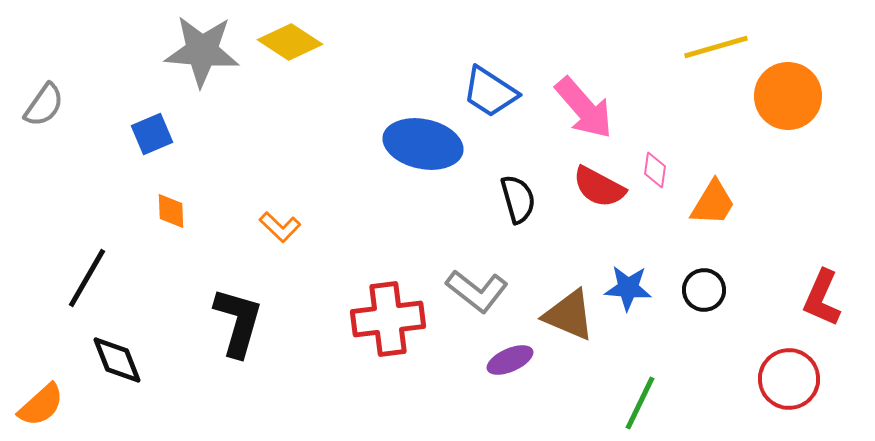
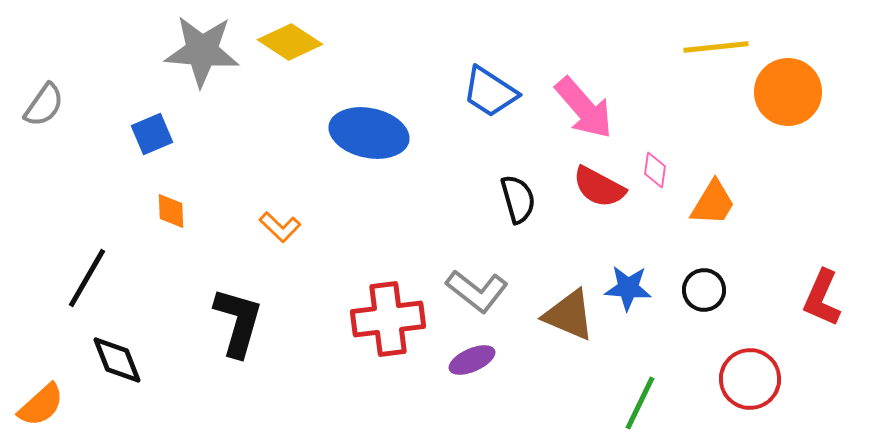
yellow line: rotated 10 degrees clockwise
orange circle: moved 4 px up
blue ellipse: moved 54 px left, 11 px up
purple ellipse: moved 38 px left
red circle: moved 39 px left
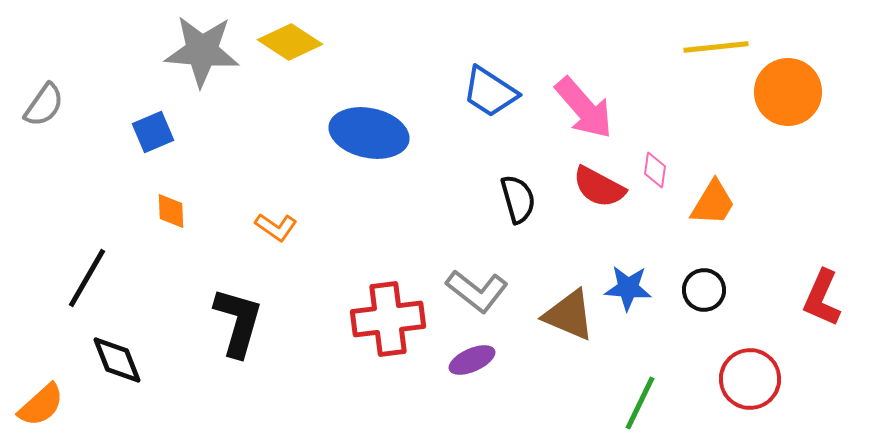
blue square: moved 1 px right, 2 px up
orange L-shape: moved 4 px left; rotated 9 degrees counterclockwise
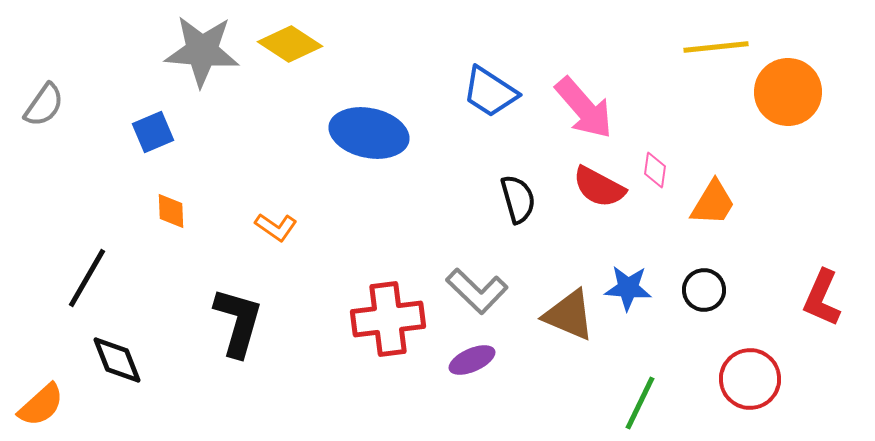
yellow diamond: moved 2 px down
gray L-shape: rotated 6 degrees clockwise
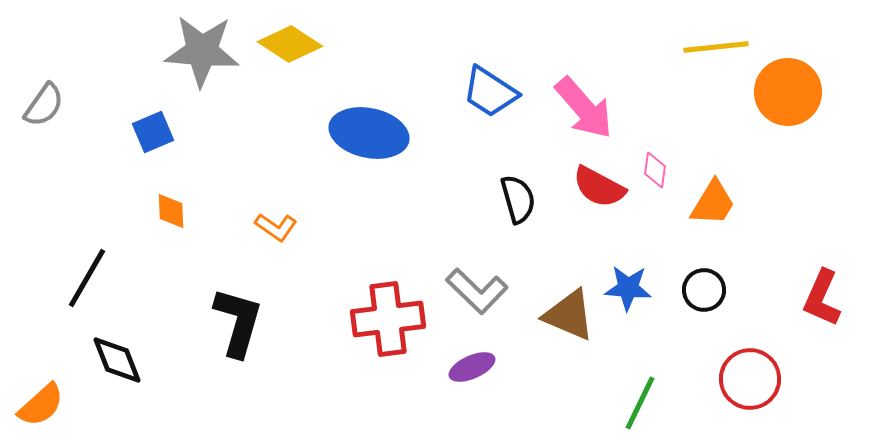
purple ellipse: moved 7 px down
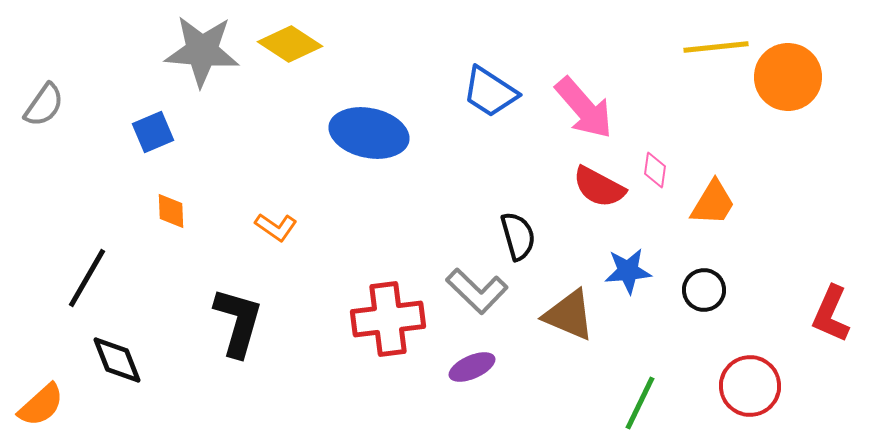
orange circle: moved 15 px up
black semicircle: moved 37 px down
blue star: moved 17 px up; rotated 9 degrees counterclockwise
red L-shape: moved 9 px right, 16 px down
red circle: moved 7 px down
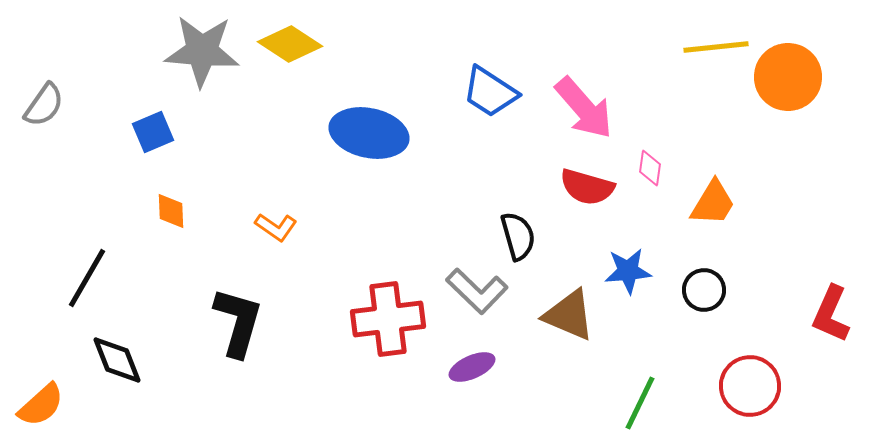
pink diamond: moved 5 px left, 2 px up
red semicircle: moved 12 px left; rotated 12 degrees counterclockwise
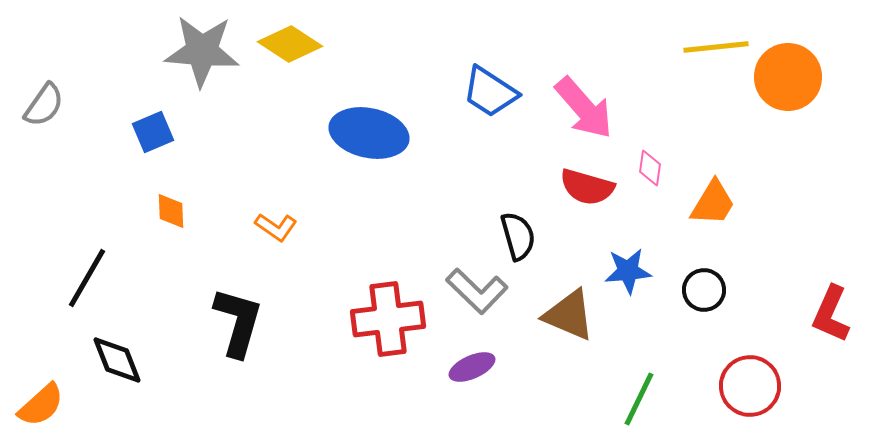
green line: moved 1 px left, 4 px up
